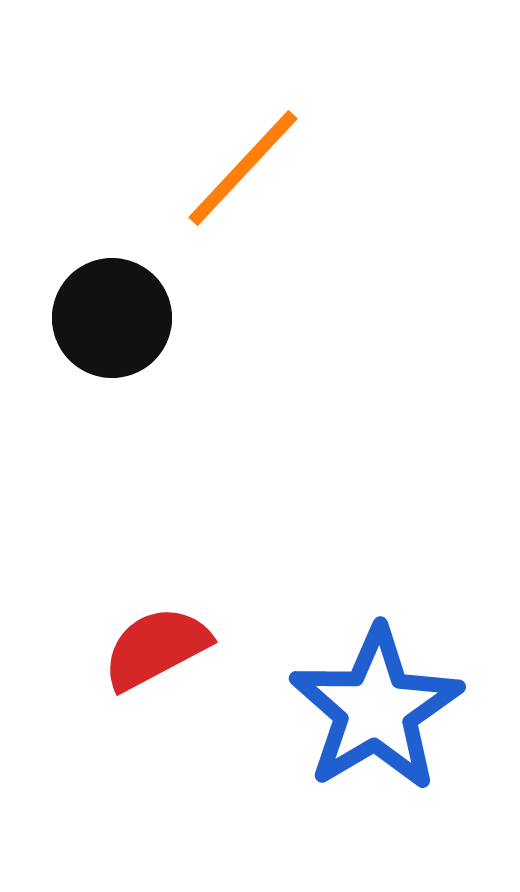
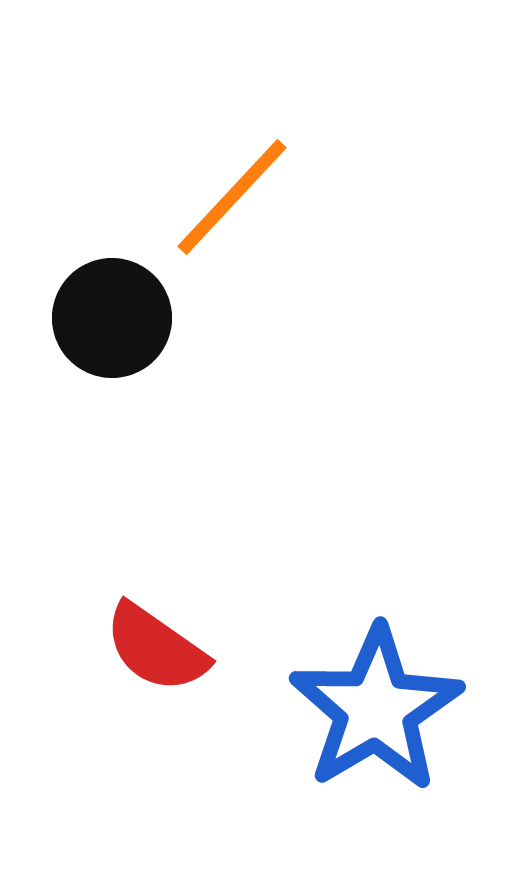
orange line: moved 11 px left, 29 px down
red semicircle: rotated 117 degrees counterclockwise
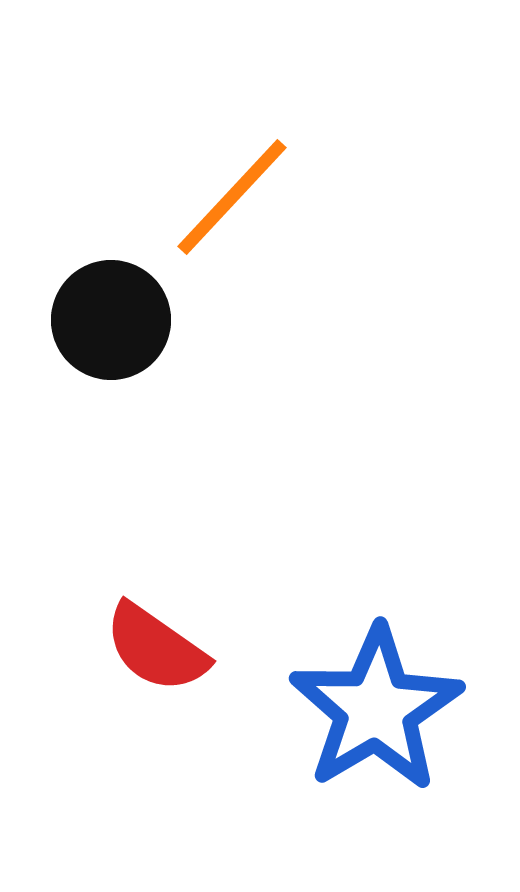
black circle: moved 1 px left, 2 px down
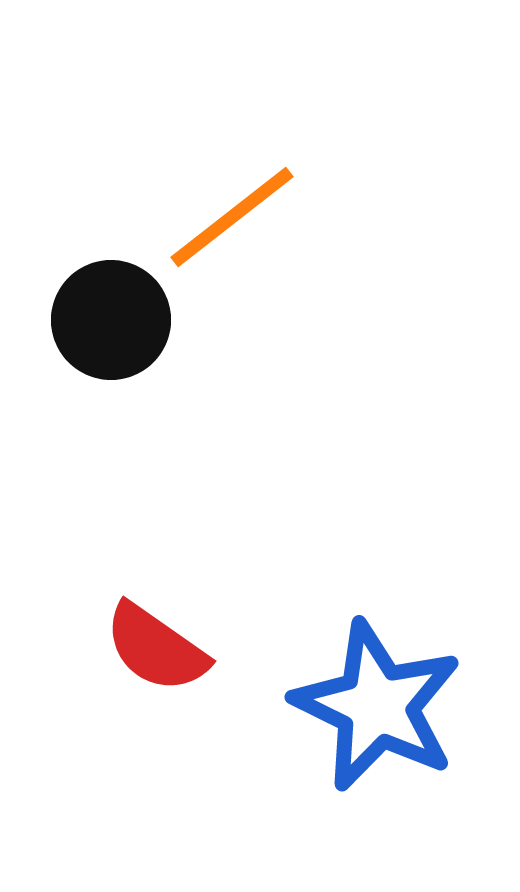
orange line: moved 20 px down; rotated 9 degrees clockwise
blue star: moved 1 px right, 3 px up; rotated 15 degrees counterclockwise
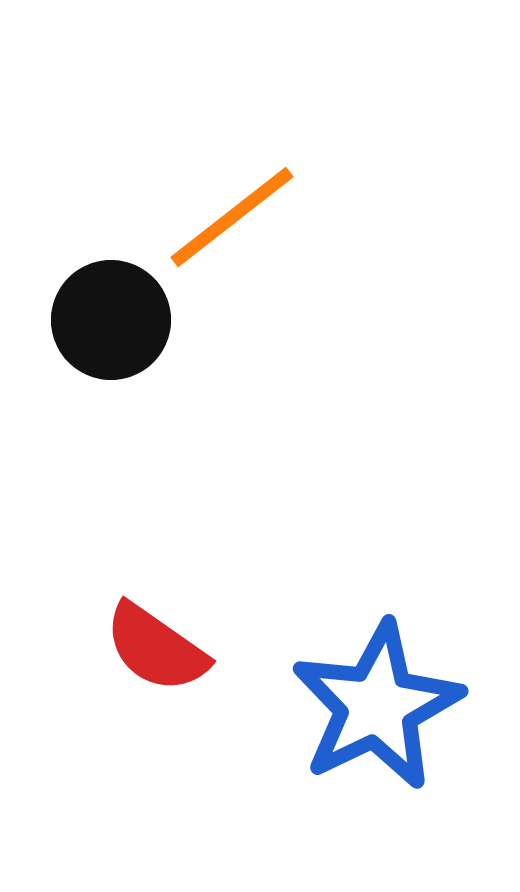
blue star: rotated 20 degrees clockwise
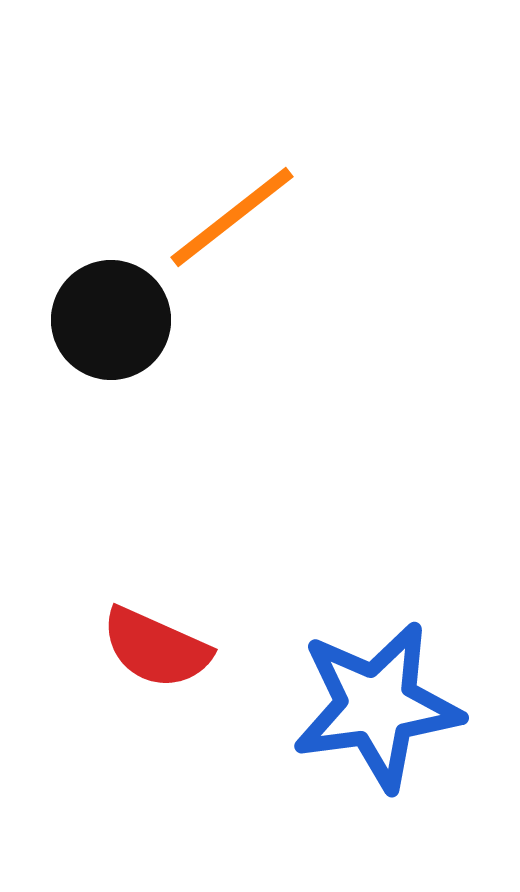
red semicircle: rotated 11 degrees counterclockwise
blue star: rotated 18 degrees clockwise
